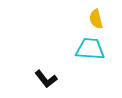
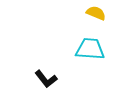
yellow semicircle: moved 6 px up; rotated 126 degrees clockwise
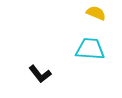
black L-shape: moved 6 px left, 5 px up
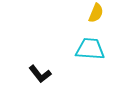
yellow semicircle: rotated 90 degrees clockwise
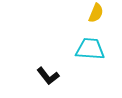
black L-shape: moved 8 px right, 2 px down
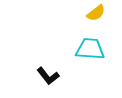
yellow semicircle: rotated 30 degrees clockwise
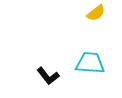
cyan trapezoid: moved 14 px down
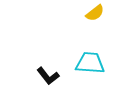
yellow semicircle: moved 1 px left
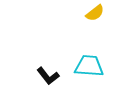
cyan trapezoid: moved 1 px left, 3 px down
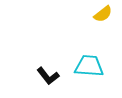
yellow semicircle: moved 8 px right, 1 px down
